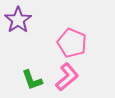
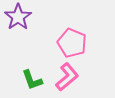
purple star: moved 3 px up
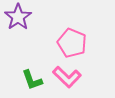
pink L-shape: rotated 84 degrees clockwise
